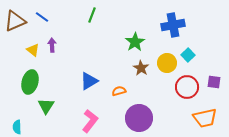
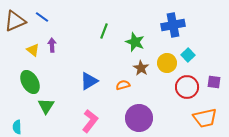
green line: moved 12 px right, 16 px down
green star: rotated 18 degrees counterclockwise
green ellipse: rotated 45 degrees counterclockwise
orange semicircle: moved 4 px right, 6 px up
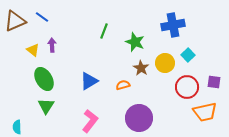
yellow circle: moved 2 px left
green ellipse: moved 14 px right, 3 px up
orange trapezoid: moved 6 px up
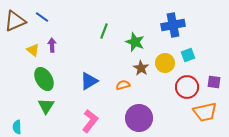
cyan square: rotated 24 degrees clockwise
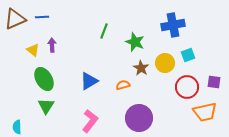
blue line: rotated 40 degrees counterclockwise
brown triangle: moved 2 px up
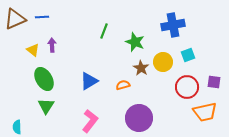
yellow circle: moved 2 px left, 1 px up
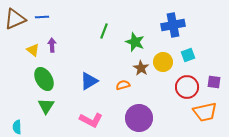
pink L-shape: moved 1 px right, 1 px up; rotated 80 degrees clockwise
